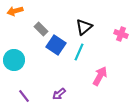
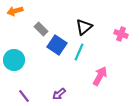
blue square: moved 1 px right
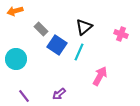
cyan circle: moved 2 px right, 1 px up
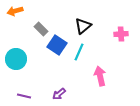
black triangle: moved 1 px left, 1 px up
pink cross: rotated 24 degrees counterclockwise
pink arrow: rotated 42 degrees counterclockwise
purple line: rotated 40 degrees counterclockwise
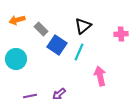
orange arrow: moved 2 px right, 9 px down
purple line: moved 6 px right; rotated 24 degrees counterclockwise
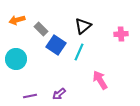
blue square: moved 1 px left
pink arrow: moved 4 px down; rotated 18 degrees counterclockwise
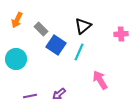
orange arrow: rotated 49 degrees counterclockwise
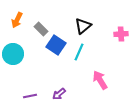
cyan circle: moved 3 px left, 5 px up
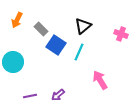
pink cross: rotated 24 degrees clockwise
cyan circle: moved 8 px down
purple arrow: moved 1 px left, 1 px down
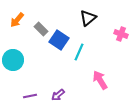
orange arrow: rotated 14 degrees clockwise
black triangle: moved 5 px right, 8 px up
blue square: moved 3 px right, 5 px up
cyan circle: moved 2 px up
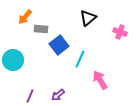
orange arrow: moved 8 px right, 3 px up
gray rectangle: rotated 40 degrees counterclockwise
pink cross: moved 1 px left, 2 px up
blue square: moved 5 px down; rotated 18 degrees clockwise
cyan line: moved 1 px right, 7 px down
purple line: rotated 56 degrees counterclockwise
